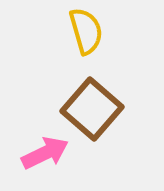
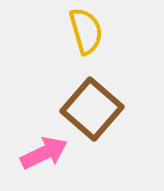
pink arrow: moved 1 px left
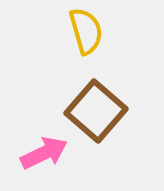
brown square: moved 4 px right, 2 px down
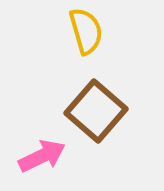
pink arrow: moved 2 px left, 3 px down
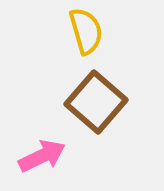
brown square: moved 9 px up
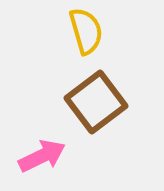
brown square: rotated 12 degrees clockwise
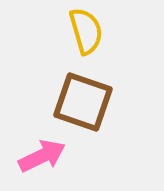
brown square: moved 13 px left; rotated 34 degrees counterclockwise
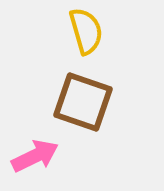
pink arrow: moved 7 px left
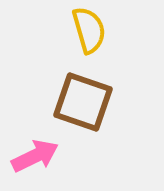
yellow semicircle: moved 3 px right, 1 px up
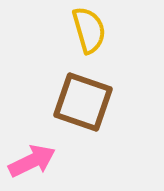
pink arrow: moved 3 px left, 5 px down
